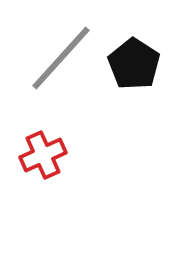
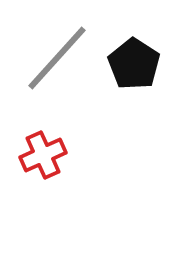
gray line: moved 4 px left
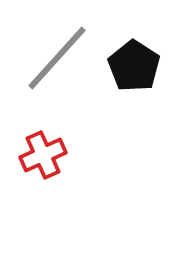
black pentagon: moved 2 px down
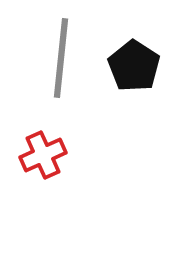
gray line: moved 4 px right; rotated 36 degrees counterclockwise
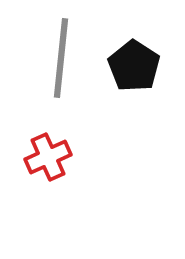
red cross: moved 5 px right, 2 px down
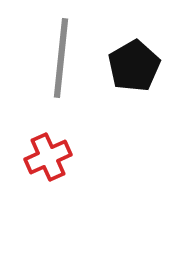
black pentagon: rotated 9 degrees clockwise
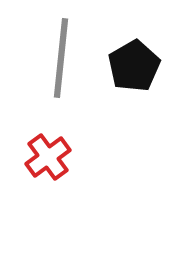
red cross: rotated 12 degrees counterclockwise
